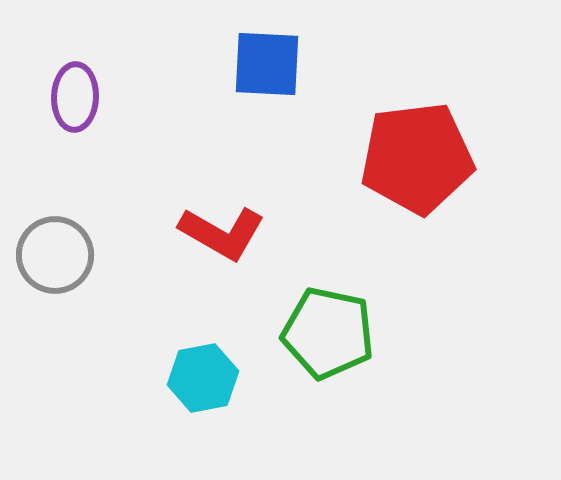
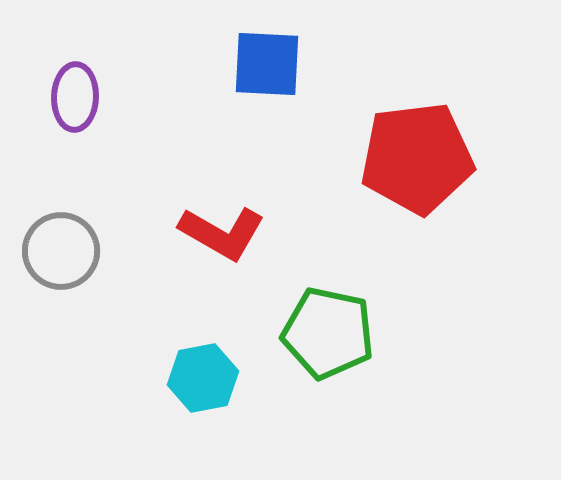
gray circle: moved 6 px right, 4 px up
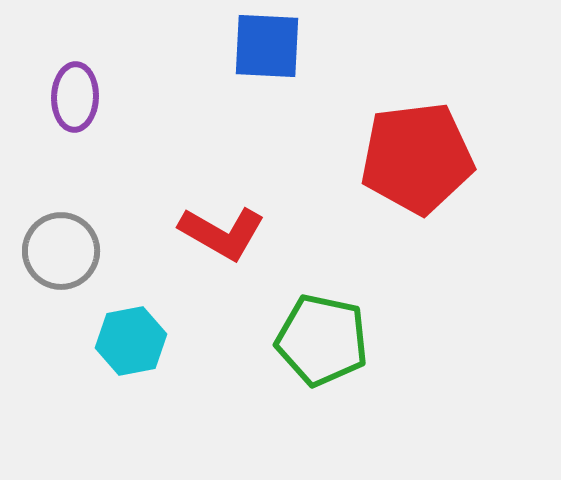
blue square: moved 18 px up
green pentagon: moved 6 px left, 7 px down
cyan hexagon: moved 72 px left, 37 px up
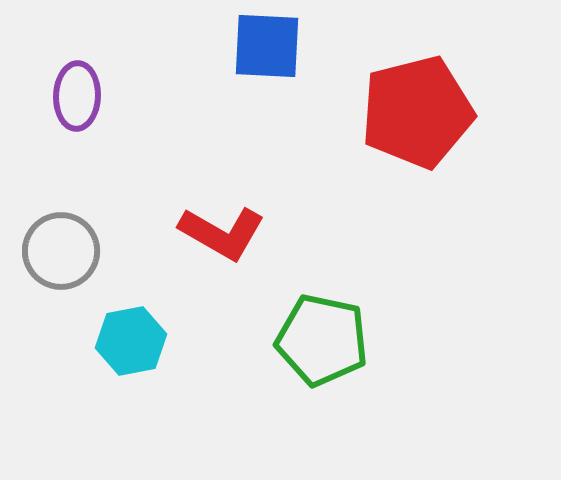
purple ellipse: moved 2 px right, 1 px up
red pentagon: moved 46 px up; rotated 7 degrees counterclockwise
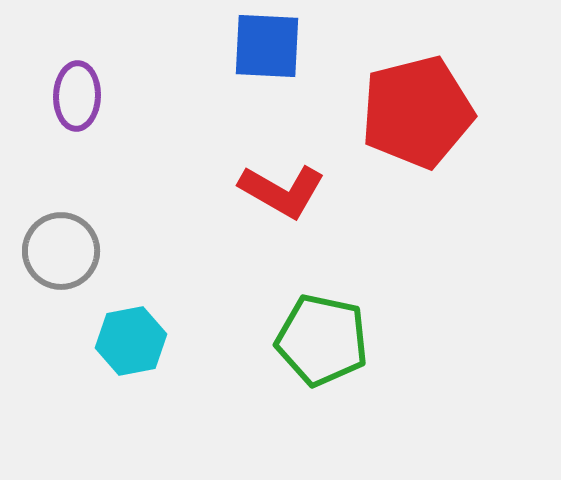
red L-shape: moved 60 px right, 42 px up
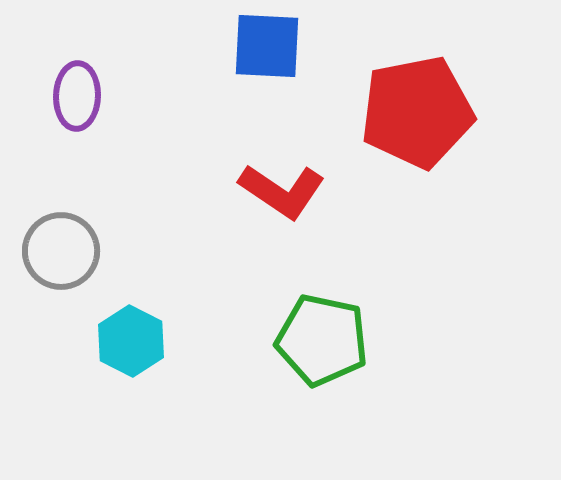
red pentagon: rotated 3 degrees clockwise
red L-shape: rotated 4 degrees clockwise
cyan hexagon: rotated 22 degrees counterclockwise
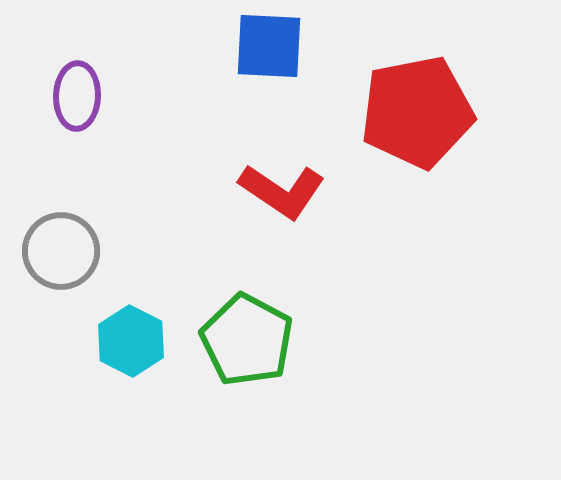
blue square: moved 2 px right
green pentagon: moved 75 px left; rotated 16 degrees clockwise
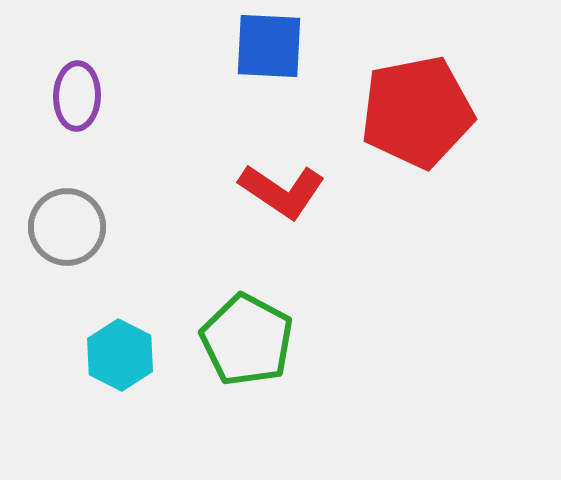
gray circle: moved 6 px right, 24 px up
cyan hexagon: moved 11 px left, 14 px down
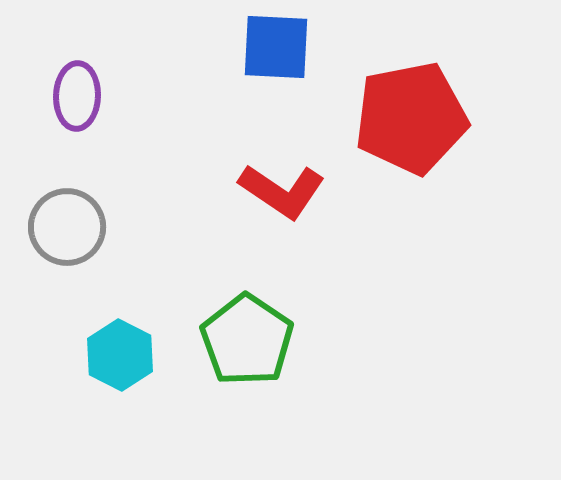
blue square: moved 7 px right, 1 px down
red pentagon: moved 6 px left, 6 px down
green pentagon: rotated 6 degrees clockwise
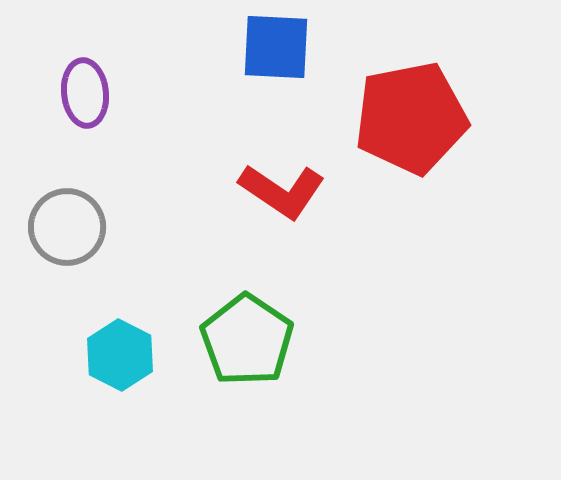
purple ellipse: moved 8 px right, 3 px up; rotated 8 degrees counterclockwise
